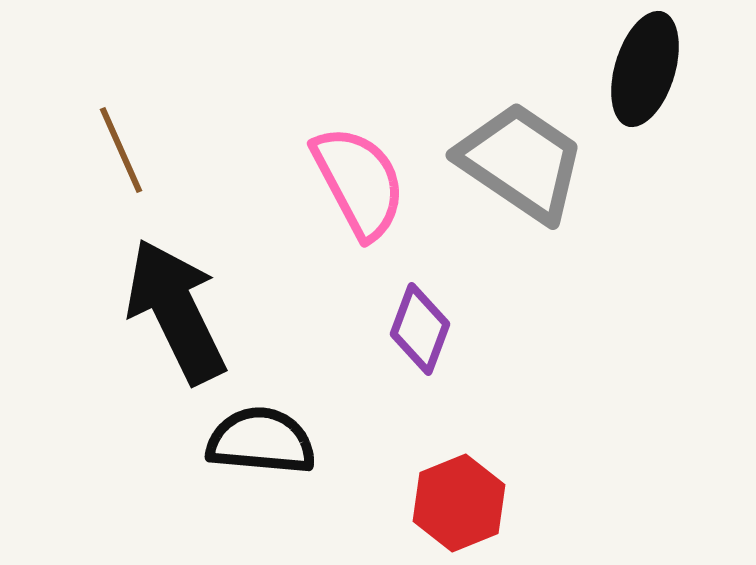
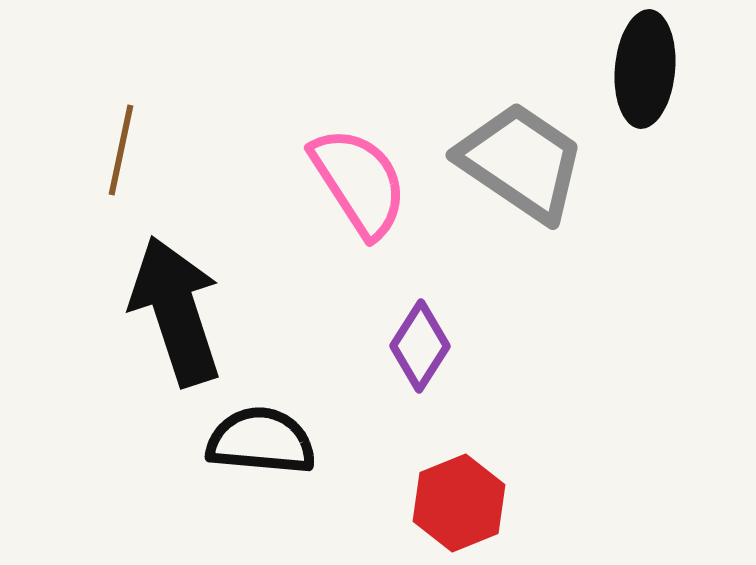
black ellipse: rotated 12 degrees counterclockwise
brown line: rotated 36 degrees clockwise
pink semicircle: rotated 5 degrees counterclockwise
black arrow: rotated 8 degrees clockwise
purple diamond: moved 17 px down; rotated 12 degrees clockwise
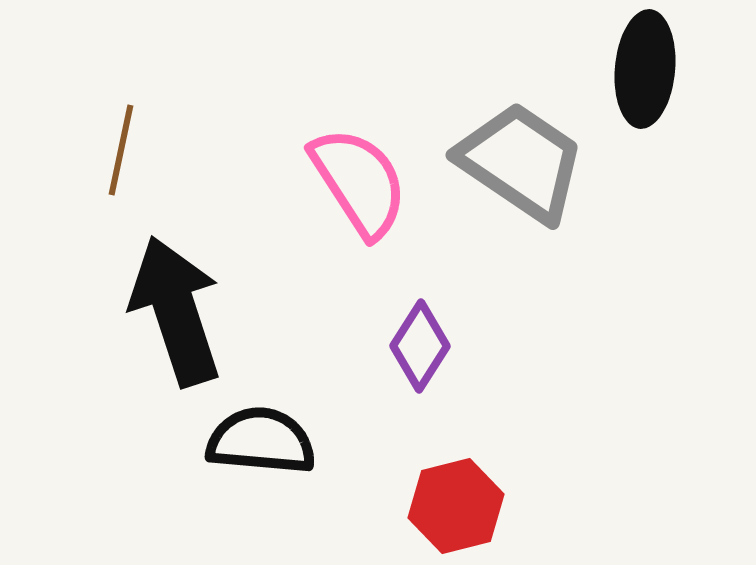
red hexagon: moved 3 px left, 3 px down; rotated 8 degrees clockwise
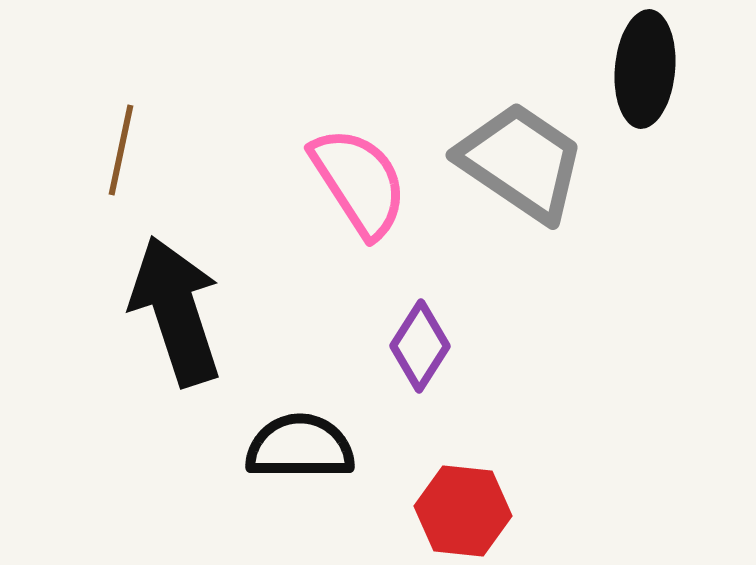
black semicircle: moved 39 px right, 6 px down; rotated 5 degrees counterclockwise
red hexagon: moved 7 px right, 5 px down; rotated 20 degrees clockwise
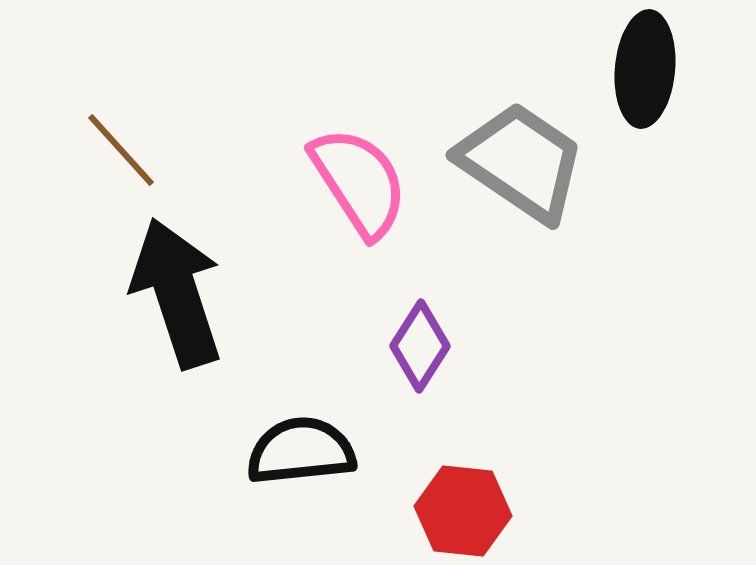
brown line: rotated 54 degrees counterclockwise
black arrow: moved 1 px right, 18 px up
black semicircle: moved 1 px right, 4 px down; rotated 6 degrees counterclockwise
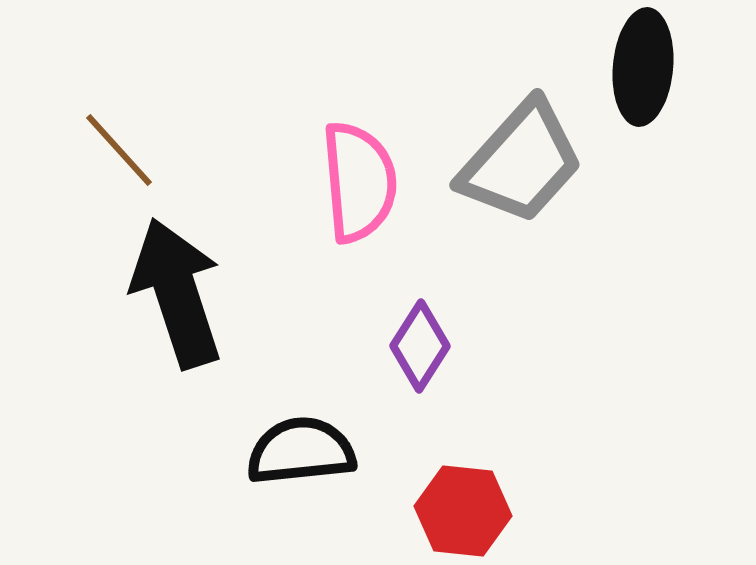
black ellipse: moved 2 px left, 2 px up
brown line: moved 2 px left
gray trapezoid: rotated 98 degrees clockwise
pink semicircle: rotated 28 degrees clockwise
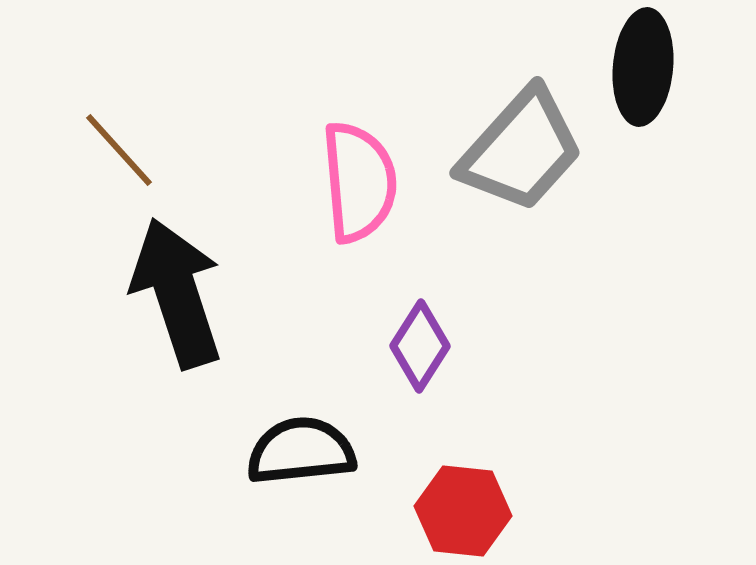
gray trapezoid: moved 12 px up
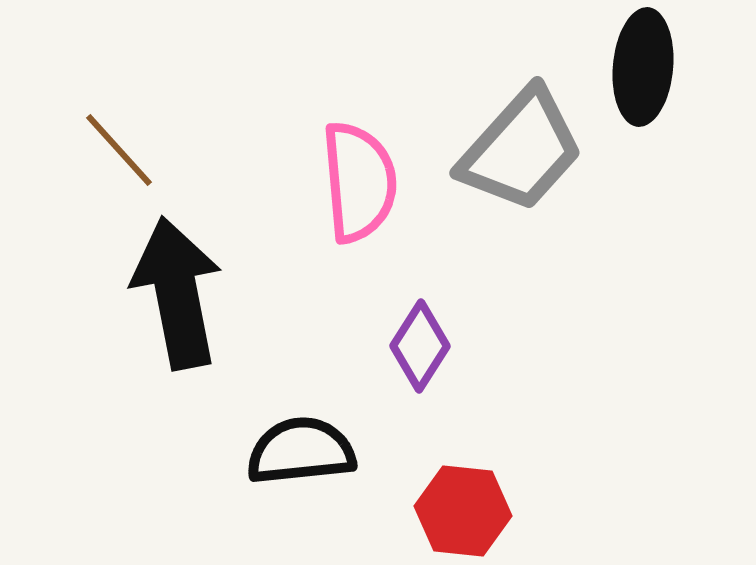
black arrow: rotated 7 degrees clockwise
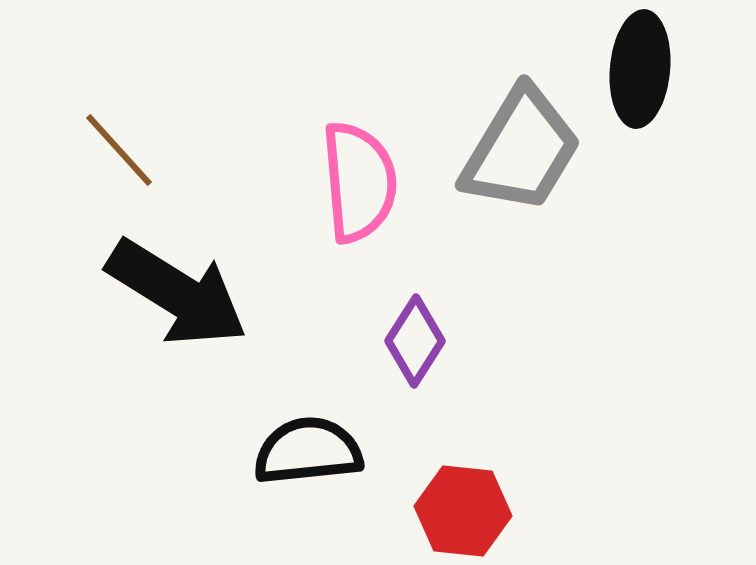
black ellipse: moved 3 px left, 2 px down
gray trapezoid: rotated 11 degrees counterclockwise
black arrow: rotated 133 degrees clockwise
purple diamond: moved 5 px left, 5 px up
black semicircle: moved 7 px right
